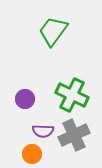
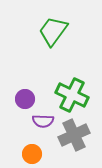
purple semicircle: moved 10 px up
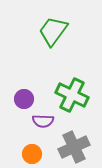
purple circle: moved 1 px left
gray cross: moved 12 px down
